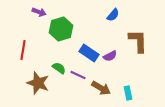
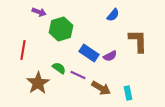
brown star: rotated 20 degrees clockwise
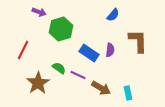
red line: rotated 18 degrees clockwise
purple semicircle: moved 6 px up; rotated 56 degrees counterclockwise
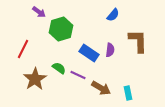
purple arrow: rotated 16 degrees clockwise
red line: moved 1 px up
brown star: moved 3 px left, 4 px up
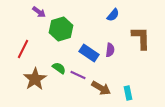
brown L-shape: moved 3 px right, 3 px up
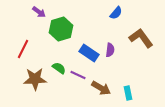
blue semicircle: moved 3 px right, 2 px up
brown L-shape: rotated 35 degrees counterclockwise
brown star: rotated 30 degrees clockwise
